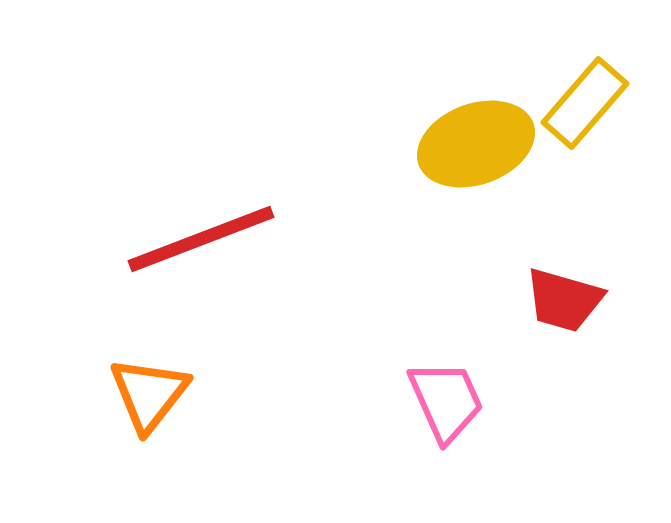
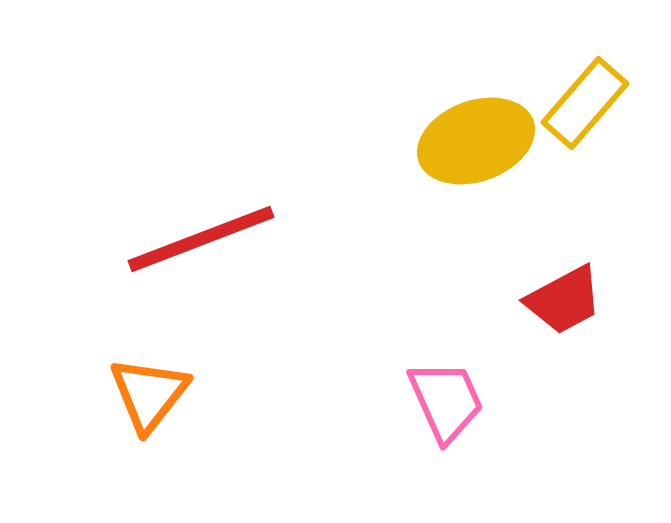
yellow ellipse: moved 3 px up
red trapezoid: rotated 44 degrees counterclockwise
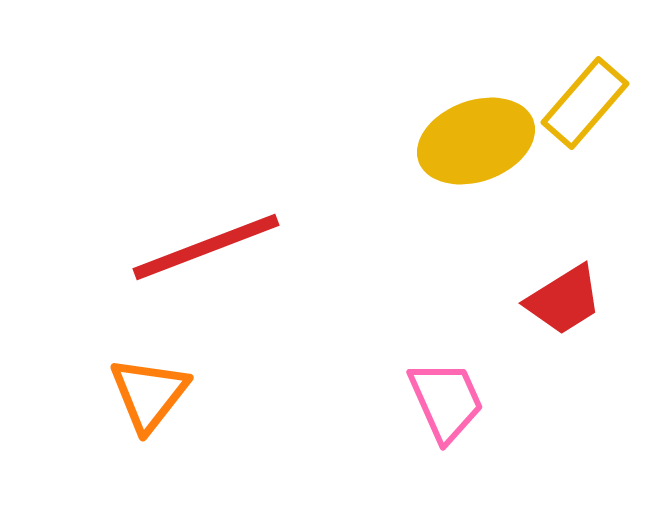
red line: moved 5 px right, 8 px down
red trapezoid: rotated 4 degrees counterclockwise
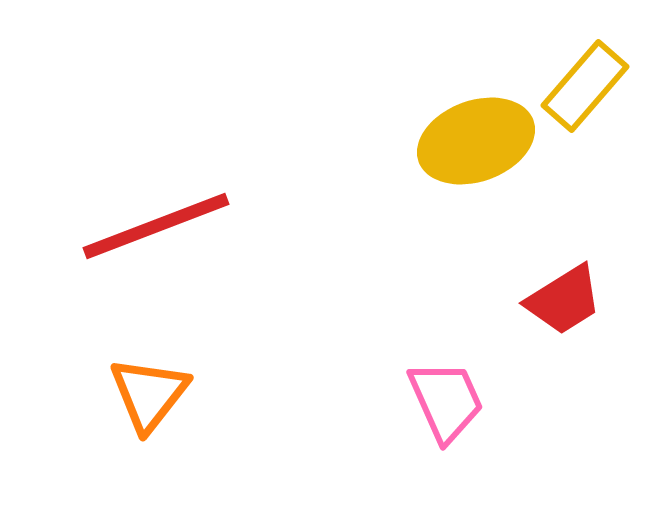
yellow rectangle: moved 17 px up
red line: moved 50 px left, 21 px up
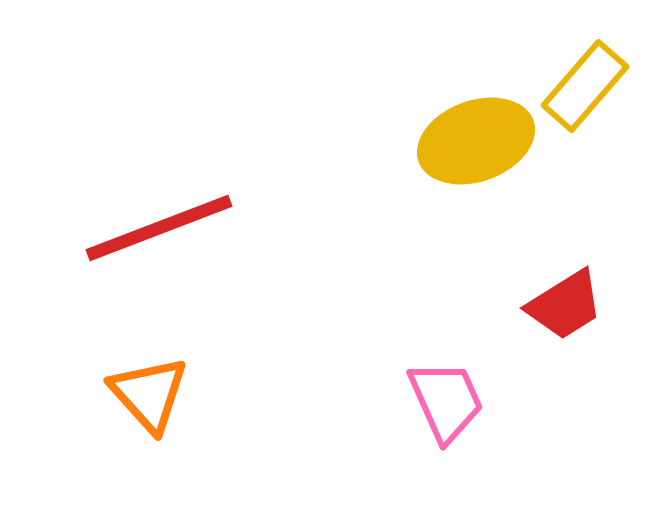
red line: moved 3 px right, 2 px down
red trapezoid: moved 1 px right, 5 px down
orange triangle: rotated 20 degrees counterclockwise
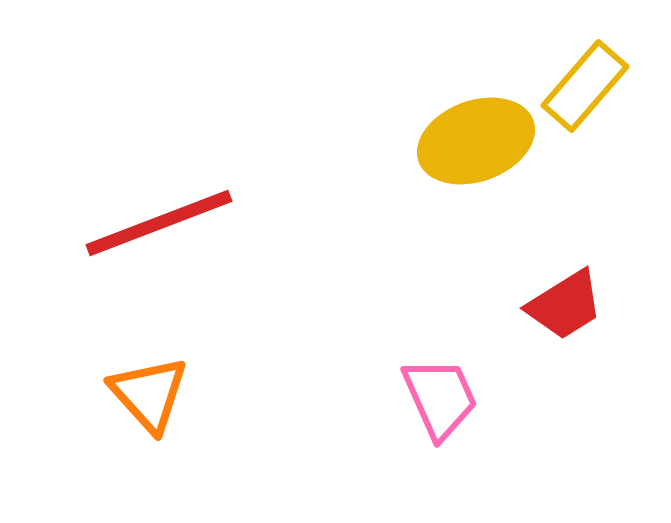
red line: moved 5 px up
pink trapezoid: moved 6 px left, 3 px up
